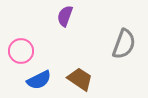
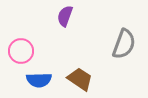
blue semicircle: rotated 25 degrees clockwise
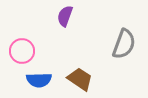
pink circle: moved 1 px right
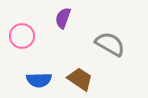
purple semicircle: moved 2 px left, 2 px down
gray semicircle: moved 14 px left; rotated 80 degrees counterclockwise
pink circle: moved 15 px up
